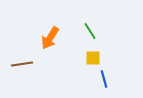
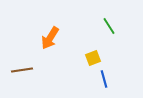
green line: moved 19 px right, 5 px up
yellow square: rotated 21 degrees counterclockwise
brown line: moved 6 px down
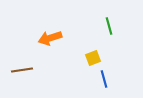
green line: rotated 18 degrees clockwise
orange arrow: rotated 40 degrees clockwise
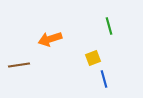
orange arrow: moved 1 px down
brown line: moved 3 px left, 5 px up
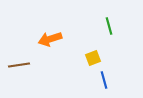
blue line: moved 1 px down
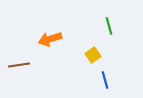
yellow square: moved 3 px up; rotated 14 degrees counterclockwise
blue line: moved 1 px right
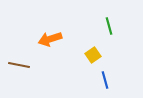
brown line: rotated 20 degrees clockwise
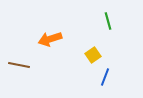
green line: moved 1 px left, 5 px up
blue line: moved 3 px up; rotated 36 degrees clockwise
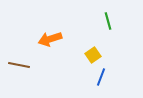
blue line: moved 4 px left
